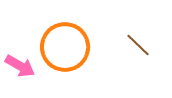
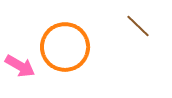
brown line: moved 19 px up
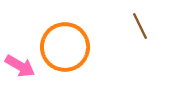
brown line: moved 2 px right; rotated 20 degrees clockwise
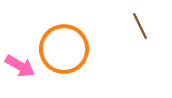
orange circle: moved 1 px left, 2 px down
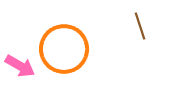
brown line: rotated 8 degrees clockwise
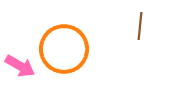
brown line: rotated 24 degrees clockwise
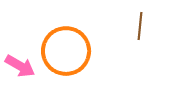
orange circle: moved 2 px right, 2 px down
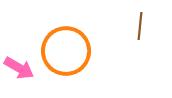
pink arrow: moved 1 px left, 2 px down
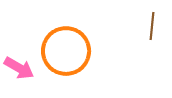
brown line: moved 12 px right
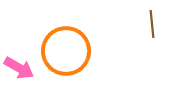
brown line: moved 2 px up; rotated 12 degrees counterclockwise
